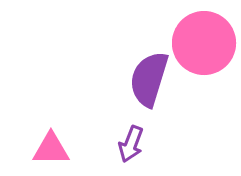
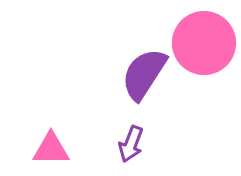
purple semicircle: moved 5 px left, 5 px up; rotated 16 degrees clockwise
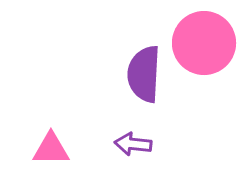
purple semicircle: rotated 30 degrees counterclockwise
purple arrow: moved 2 px right; rotated 75 degrees clockwise
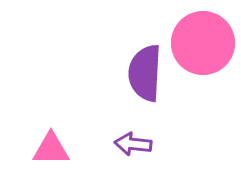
pink circle: moved 1 px left
purple semicircle: moved 1 px right, 1 px up
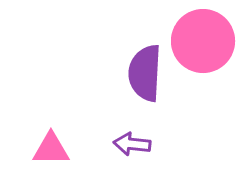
pink circle: moved 2 px up
purple arrow: moved 1 px left
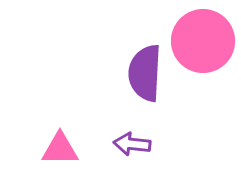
pink triangle: moved 9 px right
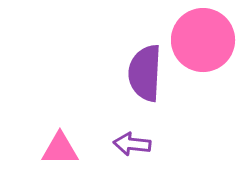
pink circle: moved 1 px up
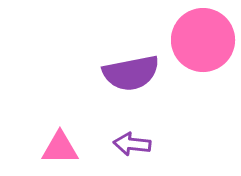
purple semicircle: moved 14 px left; rotated 104 degrees counterclockwise
pink triangle: moved 1 px up
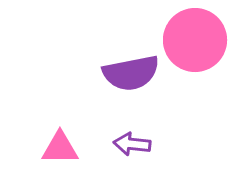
pink circle: moved 8 px left
